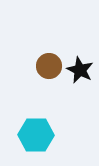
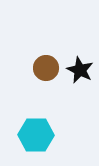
brown circle: moved 3 px left, 2 px down
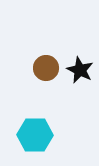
cyan hexagon: moved 1 px left
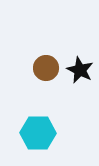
cyan hexagon: moved 3 px right, 2 px up
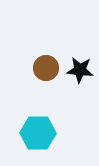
black star: rotated 20 degrees counterclockwise
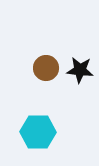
cyan hexagon: moved 1 px up
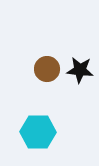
brown circle: moved 1 px right, 1 px down
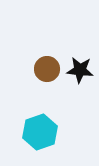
cyan hexagon: moved 2 px right; rotated 20 degrees counterclockwise
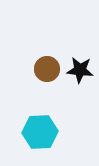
cyan hexagon: rotated 16 degrees clockwise
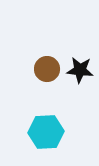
cyan hexagon: moved 6 px right
